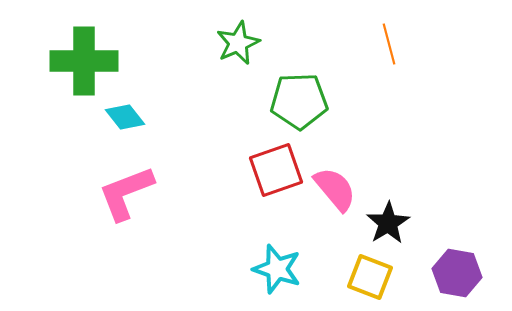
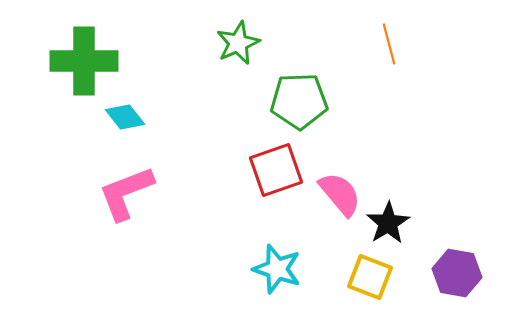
pink semicircle: moved 5 px right, 5 px down
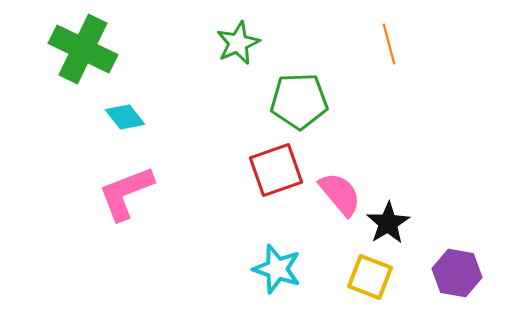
green cross: moved 1 px left, 12 px up; rotated 26 degrees clockwise
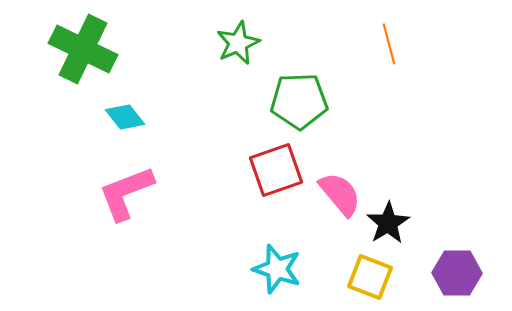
purple hexagon: rotated 9 degrees counterclockwise
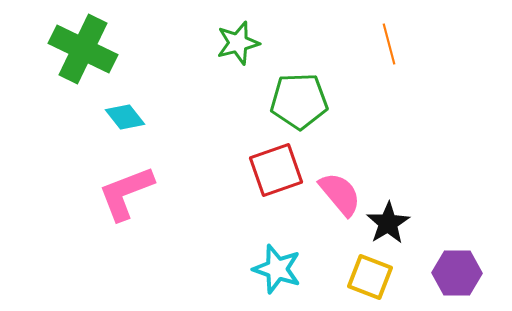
green star: rotated 9 degrees clockwise
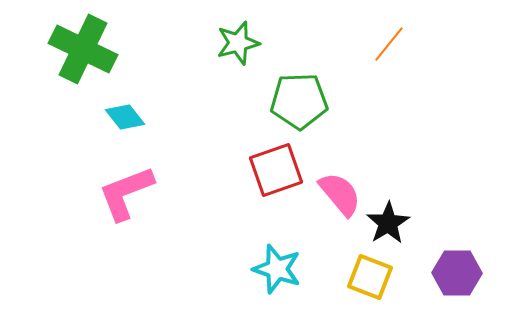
orange line: rotated 54 degrees clockwise
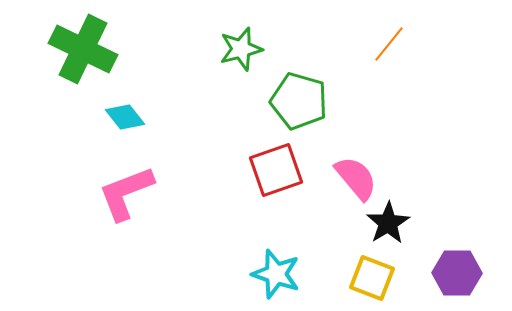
green star: moved 3 px right, 6 px down
green pentagon: rotated 18 degrees clockwise
pink semicircle: moved 16 px right, 16 px up
cyan star: moved 1 px left, 5 px down
yellow square: moved 2 px right, 1 px down
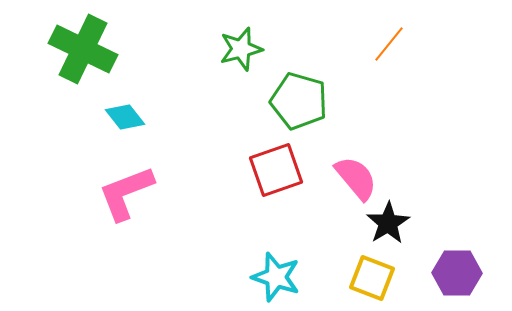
cyan star: moved 3 px down
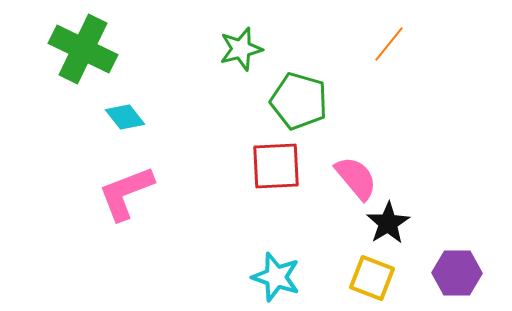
red square: moved 4 px up; rotated 16 degrees clockwise
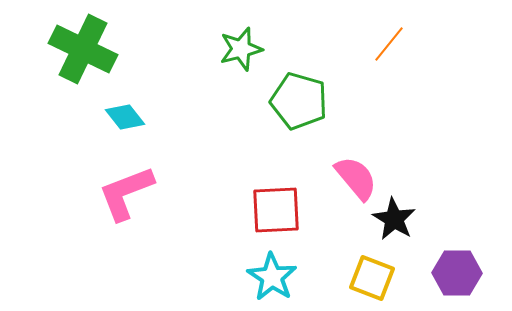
red square: moved 44 px down
black star: moved 6 px right, 4 px up; rotated 9 degrees counterclockwise
cyan star: moved 4 px left; rotated 15 degrees clockwise
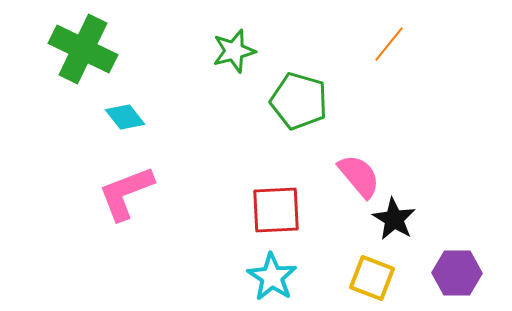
green star: moved 7 px left, 2 px down
pink semicircle: moved 3 px right, 2 px up
